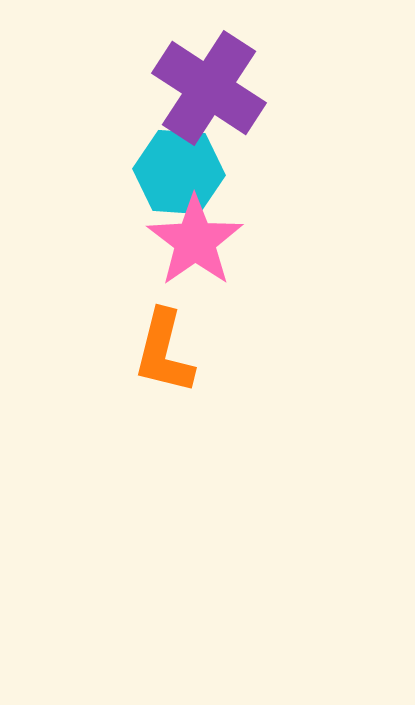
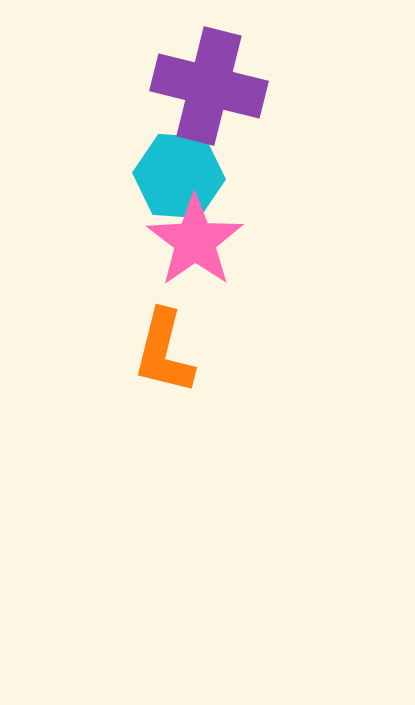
purple cross: moved 2 px up; rotated 19 degrees counterclockwise
cyan hexagon: moved 4 px down
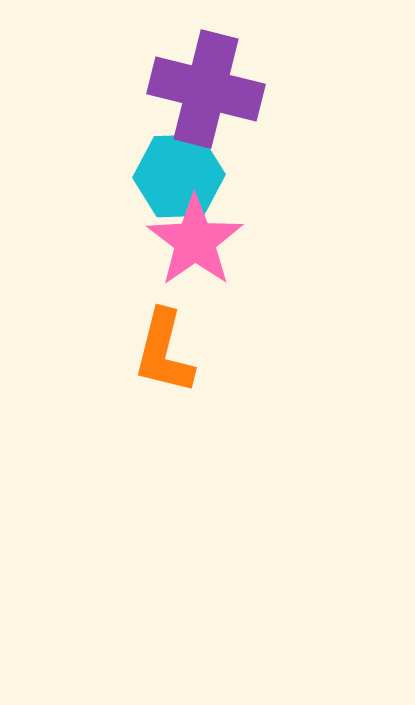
purple cross: moved 3 px left, 3 px down
cyan hexagon: rotated 6 degrees counterclockwise
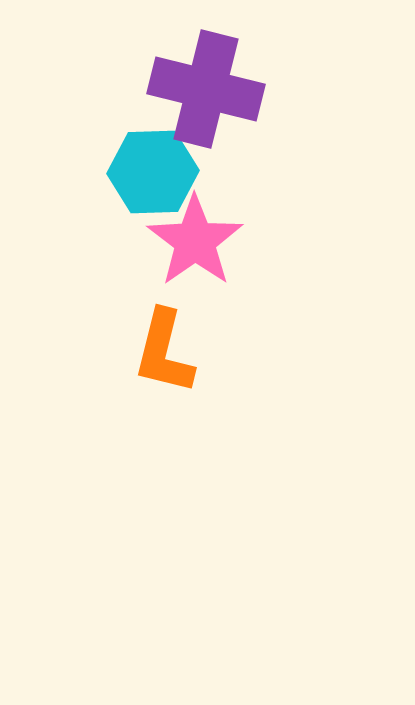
cyan hexagon: moved 26 px left, 4 px up
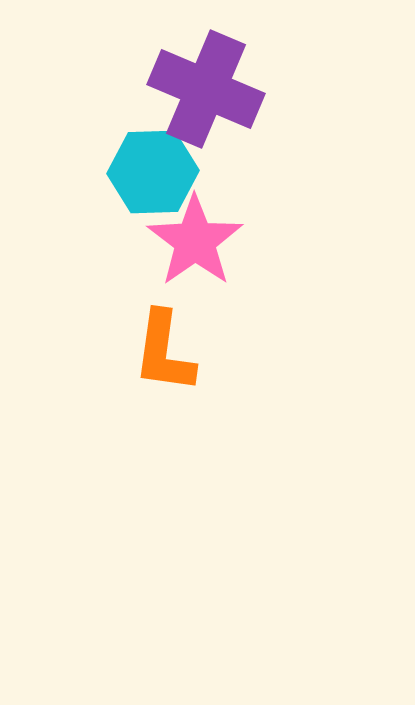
purple cross: rotated 9 degrees clockwise
orange L-shape: rotated 6 degrees counterclockwise
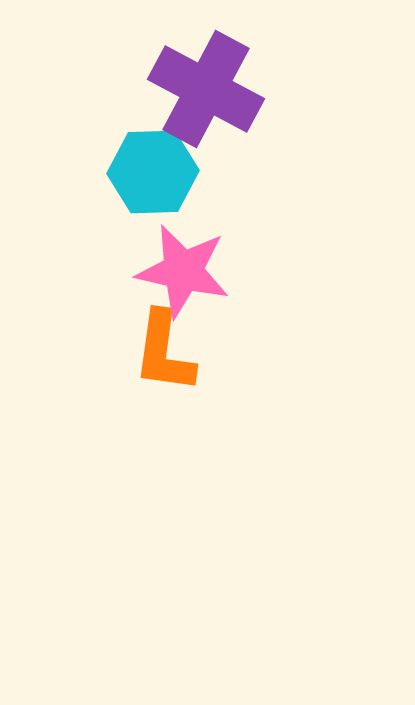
purple cross: rotated 5 degrees clockwise
pink star: moved 12 px left, 30 px down; rotated 24 degrees counterclockwise
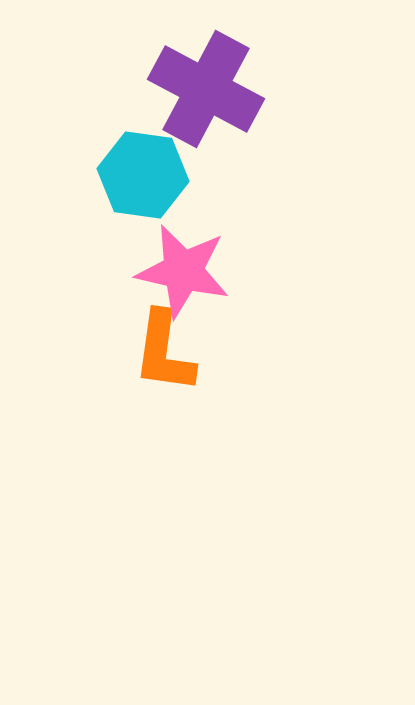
cyan hexagon: moved 10 px left, 3 px down; rotated 10 degrees clockwise
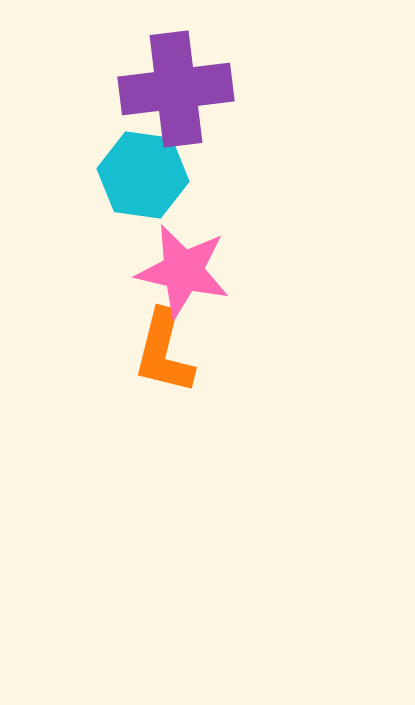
purple cross: moved 30 px left; rotated 35 degrees counterclockwise
orange L-shape: rotated 6 degrees clockwise
